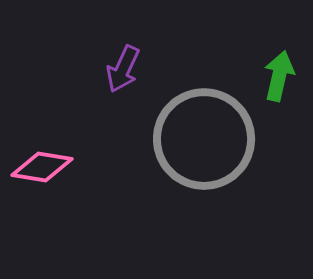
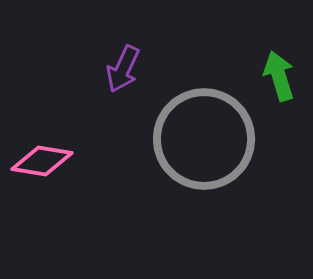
green arrow: rotated 30 degrees counterclockwise
pink diamond: moved 6 px up
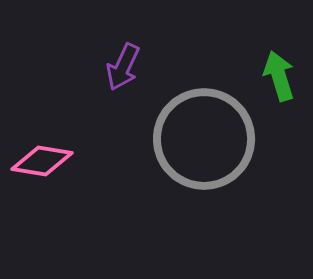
purple arrow: moved 2 px up
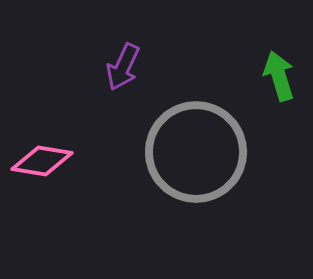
gray circle: moved 8 px left, 13 px down
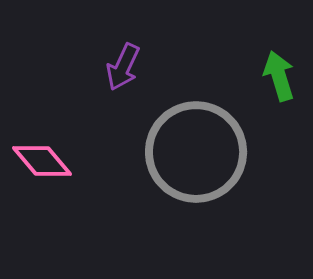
pink diamond: rotated 40 degrees clockwise
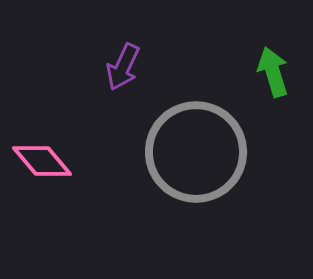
green arrow: moved 6 px left, 4 px up
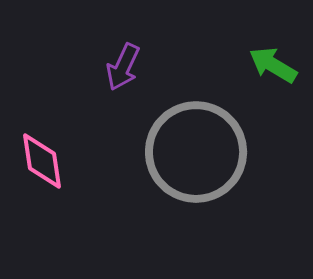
green arrow: moved 7 px up; rotated 42 degrees counterclockwise
pink diamond: rotated 32 degrees clockwise
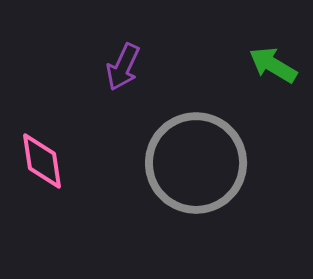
gray circle: moved 11 px down
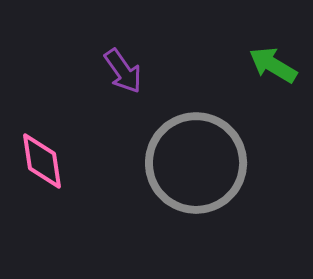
purple arrow: moved 4 px down; rotated 60 degrees counterclockwise
